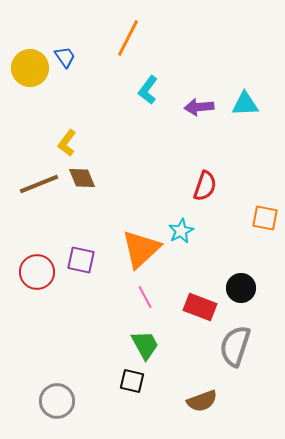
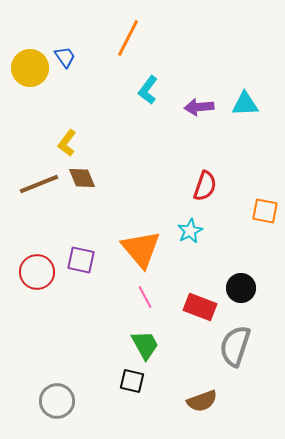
orange square: moved 7 px up
cyan star: moved 9 px right
orange triangle: rotated 27 degrees counterclockwise
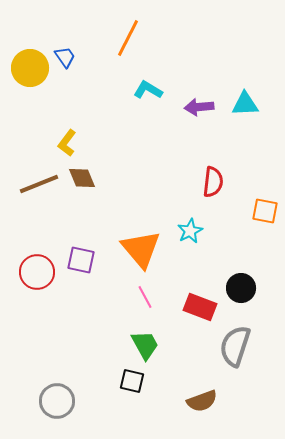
cyan L-shape: rotated 84 degrees clockwise
red semicircle: moved 8 px right, 4 px up; rotated 12 degrees counterclockwise
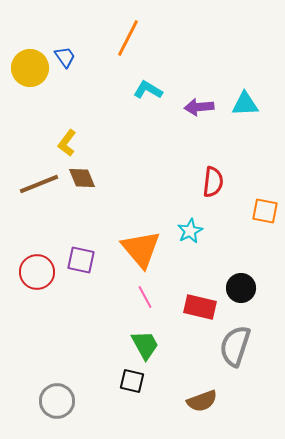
red rectangle: rotated 8 degrees counterclockwise
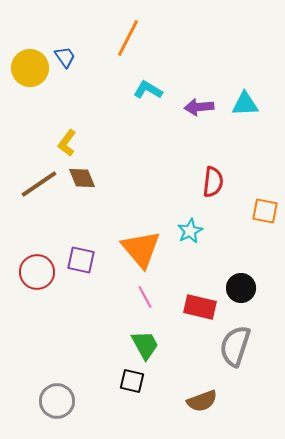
brown line: rotated 12 degrees counterclockwise
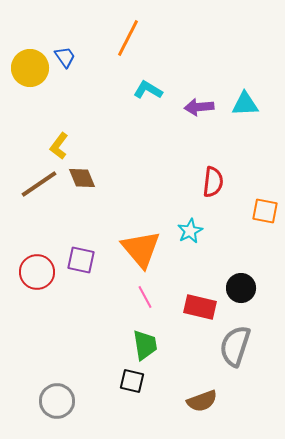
yellow L-shape: moved 8 px left, 3 px down
green trapezoid: rotated 20 degrees clockwise
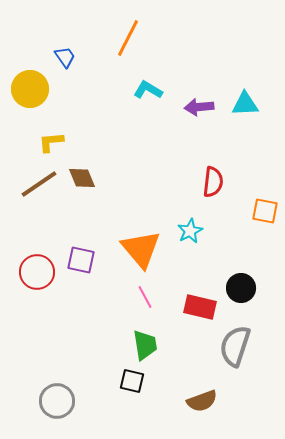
yellow circle: moved 21 px down
yellow L-shape: moved 8 px left, 4 px up; rotated 48 degrees clockwise
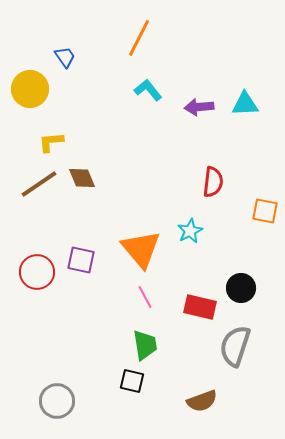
orange line: moved 11 px right
cyan L-shape: rotated 20 degrees clockwise
